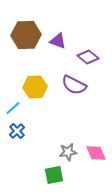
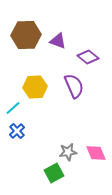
purple semicircle: moved 1 px down; rotated 140 degrees counterclockwise
green square: moved 2 px up; rotated 18 degrees counterclockwise
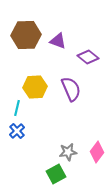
purple semicircle: moved 3 px left, 3 px down
cyan line: moved 4 px right; rotated 35 degrees counterclockwise
pink diamond: moved 1 px right, 1 px up; rotated 60 degrees clockwise
green square: moved 2 px right, 1 px down
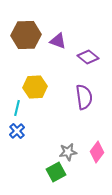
purple semicircle: moved 13 px right, 8 px down; rotated 15 degrees clockwise
green square: moved 2 px up
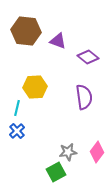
brown hexagon: moved 4 px up; rotated 8 degrees clockwise
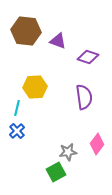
purple diamond: rotated 20 degrees counterclockwise
pink diamond: moved 8 px up
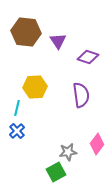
brown hexagon: moved 1 px down
purple triangle: rotated 36 degrees clockwise
purple semicircle: moved 3 px left, 2 px up
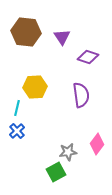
purple triangle: moved 4 px right, 4 px up
